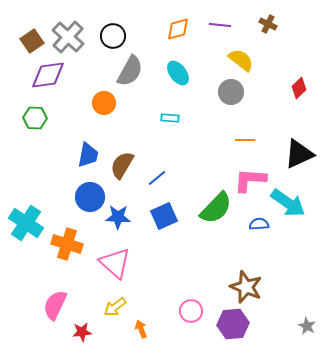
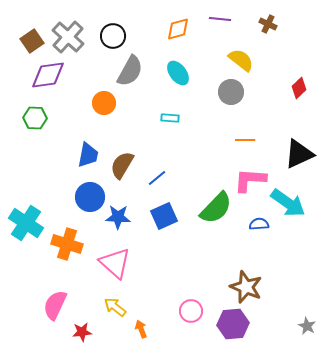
purple line: moved 6 px up
yellow arrow: rotated 75 degrees clockwise
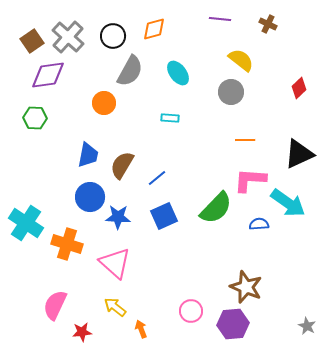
orange diamond: moved 24 px left
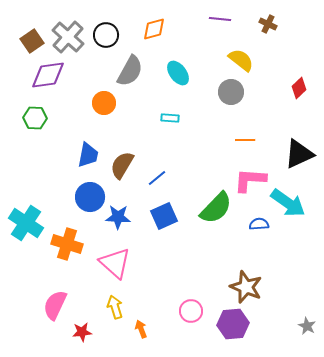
black circle: moved 7 px left, 1 px up
yellow arrow: rotated 35 degrees clockwise
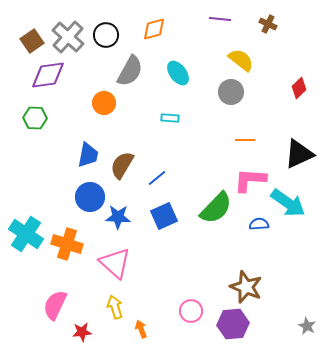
cyan cross: moved 11 px down
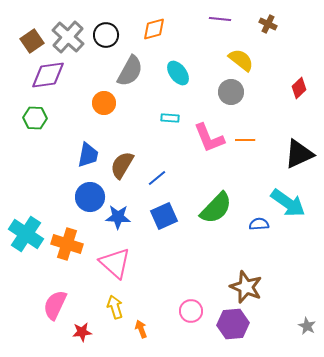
pink L-shape: moved 41 px left, 42 px up; rotated 116 degrees counterclockwise
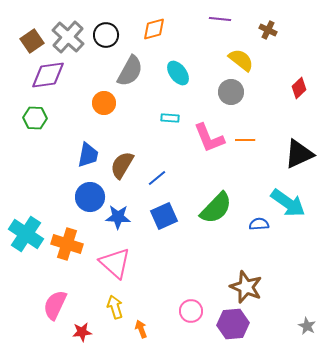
brown cross: moved 6 px down
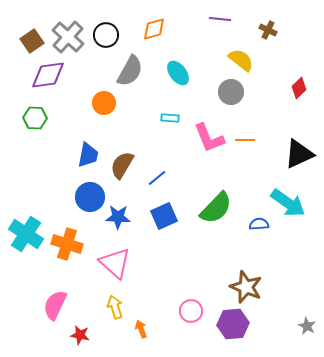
red star: moved 2 px left, 3 px down; rotated 18 degrees clockwise
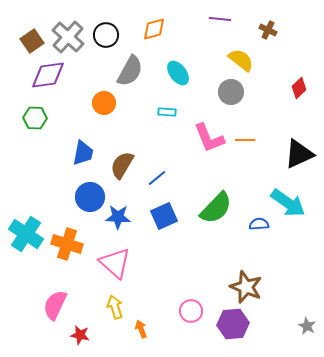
cyan rectangle: moved 3 px left, 6 px up
blue trapezoid: moved 5 px left, 2 px up
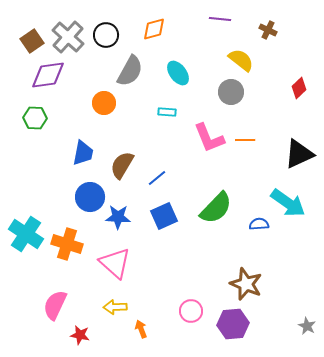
brown star: moved 3 px up
yellow arrow: rotated 75 degrees counterclockwise
